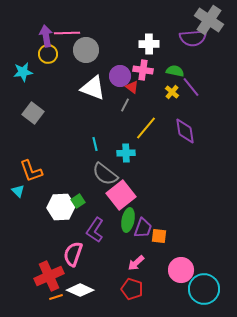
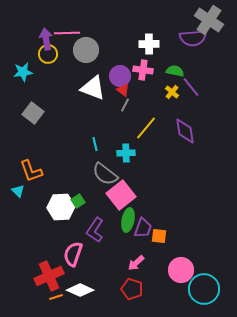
purple arrow: moved 3 px down
red triangle: moved 9 px left, 3 px down
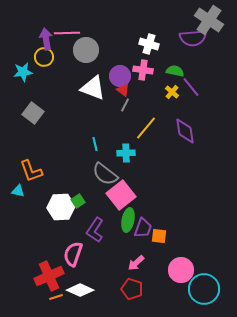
white cross: rotated 18 degrees clockwise
yellow circle: moved 4 px left, 3 px down
cyan triangle: rotated 32 degrees counterclockwise
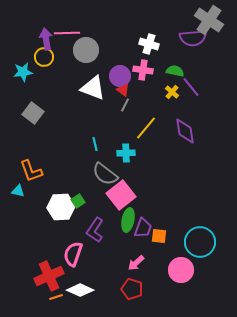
cyan circle: moved 4 px left, 47 px up
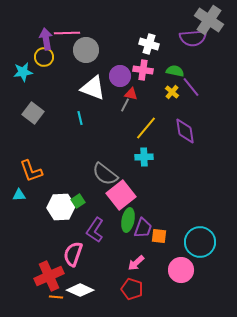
red triangle: moved 8 px right, 4 px down; rotated 24 degrees counterclockwise
cyan line: moved 15 px left, 26 px up
cyan cross: moved 18 px right, 4 px down
cyan triangle: moved 1 px right, 4 px down; rotated 16 degrees counterclockwise
orange line: rotated 24 degrees clockwise
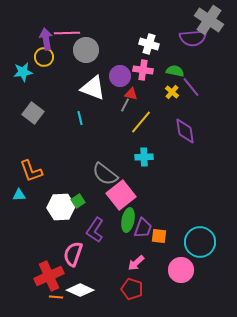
yellow line: moved 5 px left, 6 px up
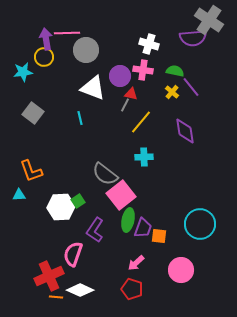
cyan circle: moved 18 px up
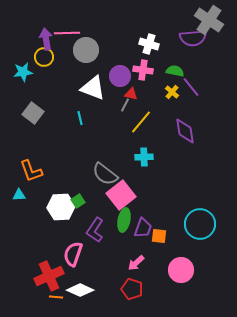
green ellipse: moved 4 px left
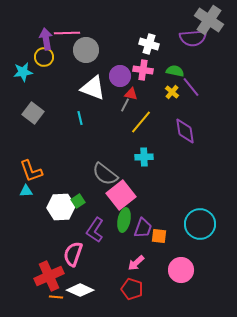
cyan triangle: moved 7 px right, 4 px up
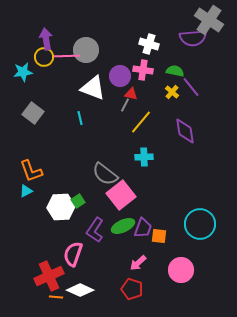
pink line: moved 23 px down
cyan triangle: rotated 24 degrees counterclockwise
green ellipse: moved 1 px left, 6 px down; rotated 55 degrees clockwise
pink arrow: moved 2 px right
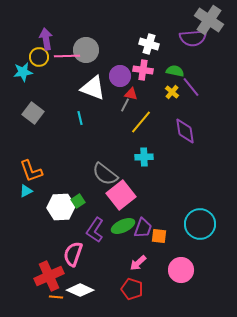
yellow circle: moved 5 px left
